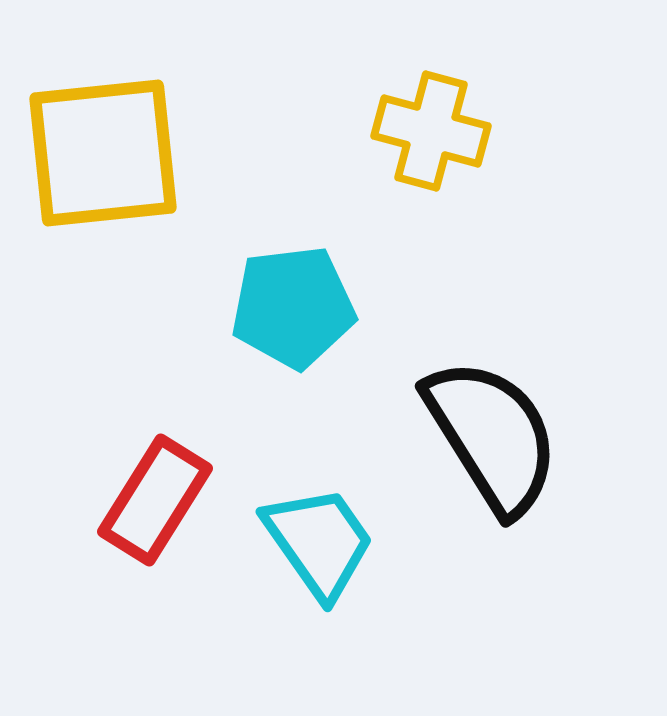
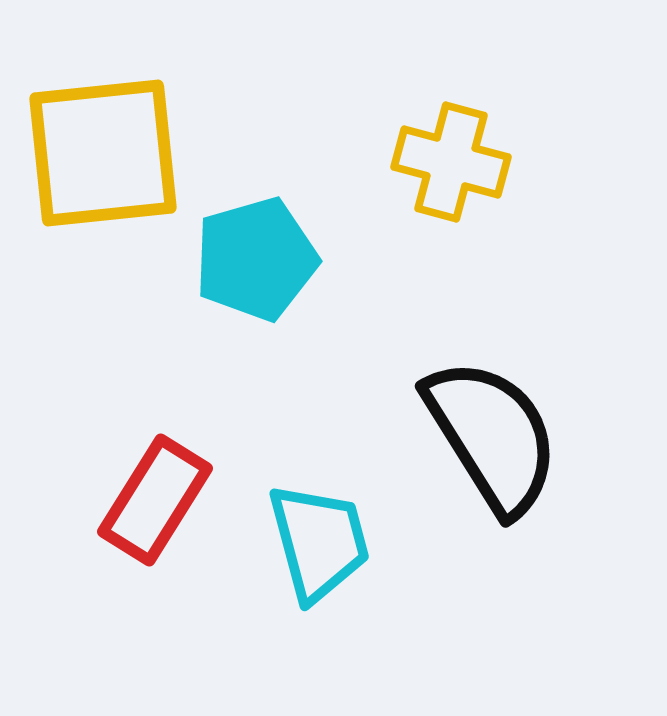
yellow cross: moved 20 px right, 31 px down
cyan pentagon: moved 37 px left, 48 px up; rotated 9 degrees counterclockwise
cyan trapezoid: rotated 20 degrees clockwise
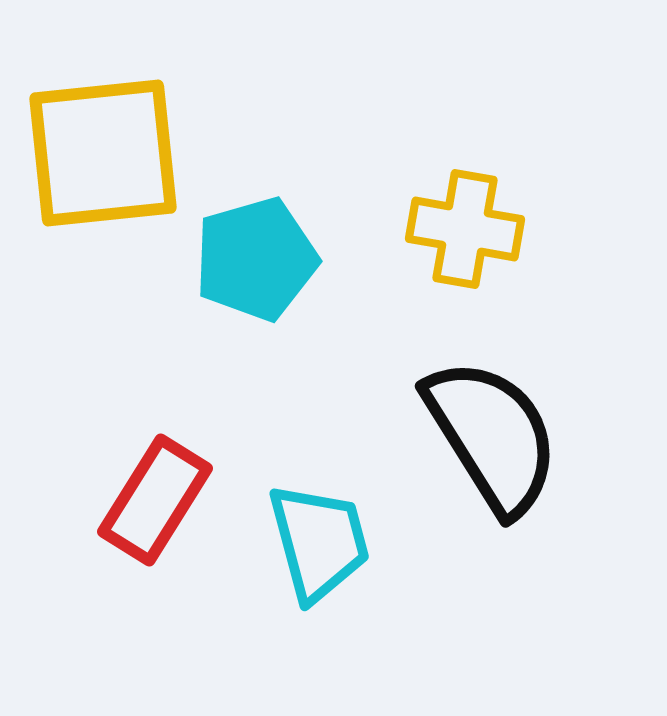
yellow cross: moved 14 px right, 67 px down; rotated 5 degrees counterclockwise
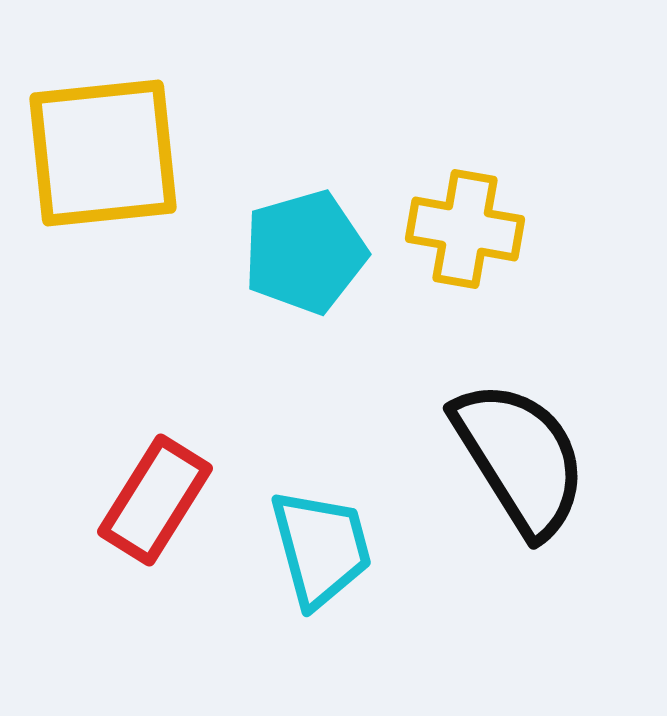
cyan pentagon: moved 49 px right, 7 px up
black semicircle: moved 28 px right, 22 px down
cyan trapezoid: moved 2 px right, 6 px down
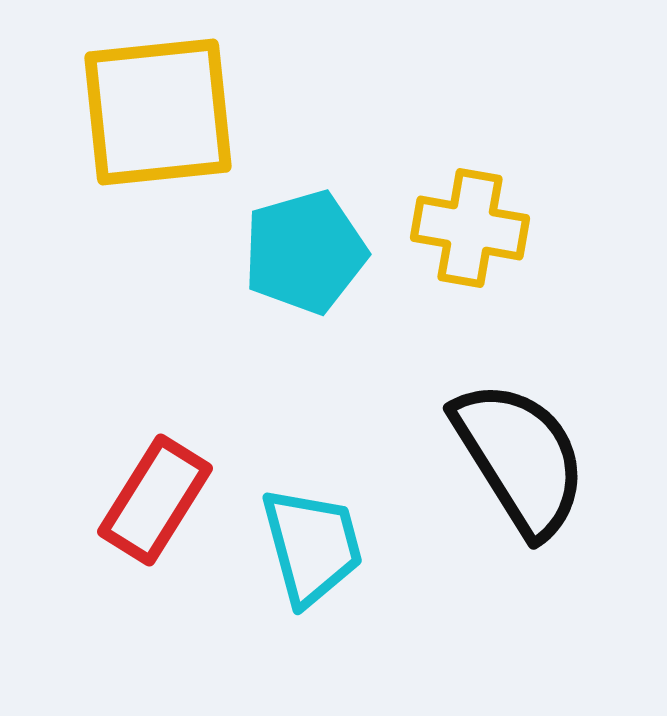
yellow square: moved 55 px right, 41 px up
yellow cross: moved 5 px right, 1 px up
cyan trapezoid: moved 9 px left, 2 px up
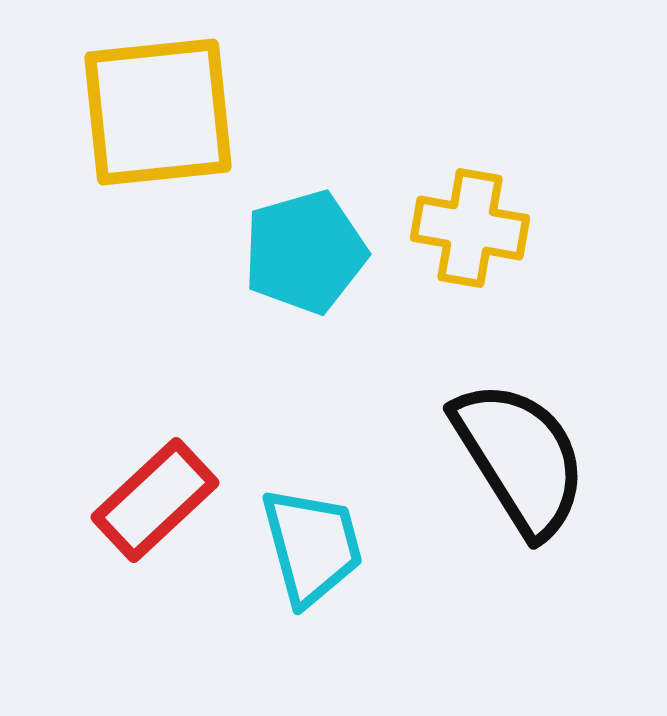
red rectangle: rotated 15 degrees clockwise
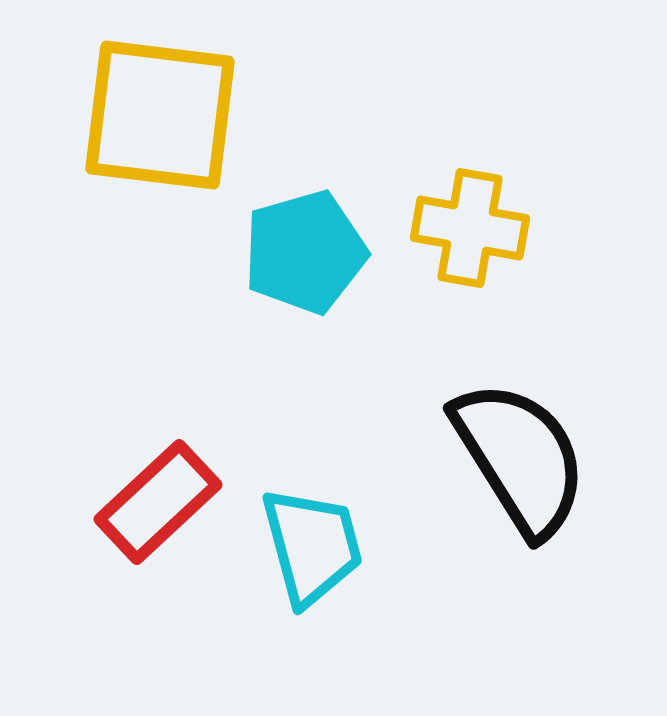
yellow square: moved 2 px right, 3 px down; rotated 13 degrees clockwise
red rectangle: moved 3 px right, 2 px down
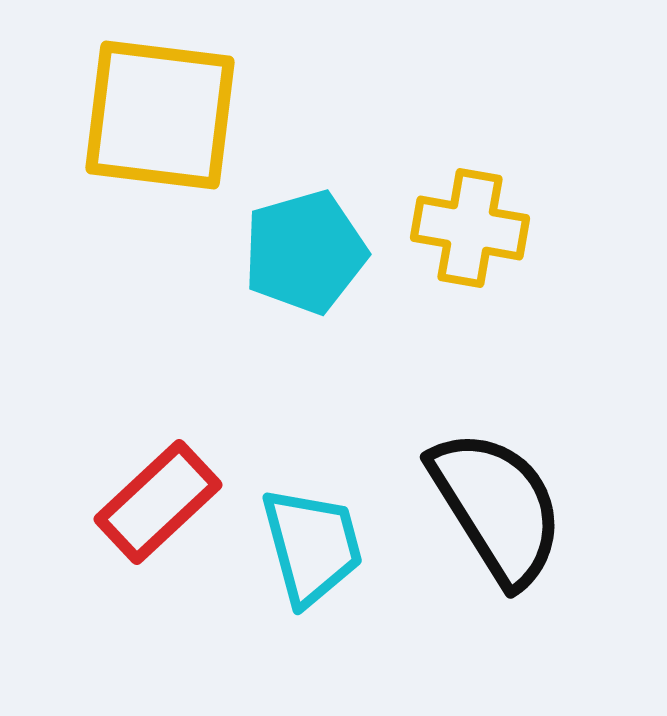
black semicircle: moved 23 px left, 49 px down
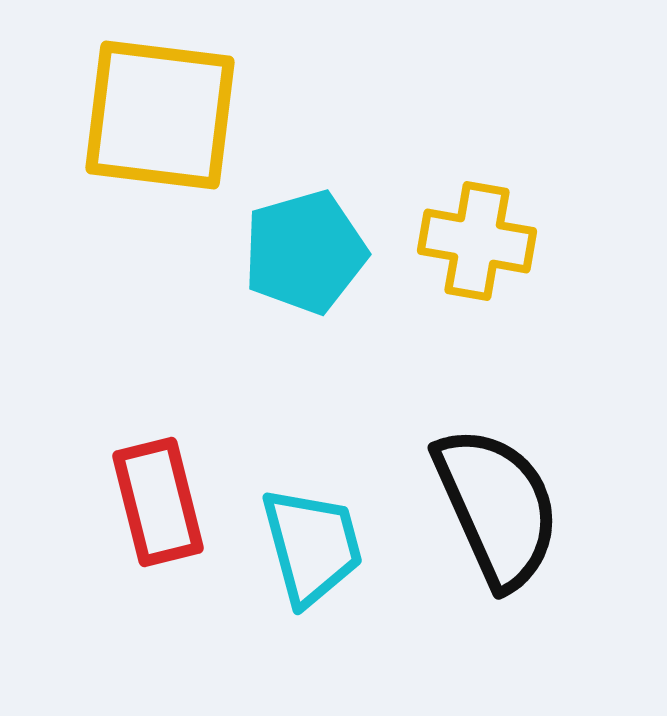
yellow cross: moved 7 px right, 13 px down
red rectangle: rotated 61 degrees counterclockwise
black semicircle: rotated 8 degrees clockwise
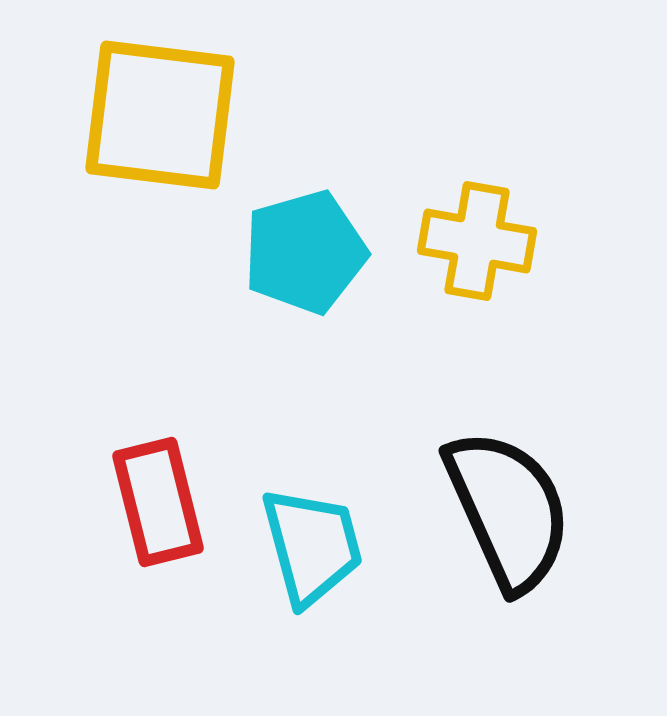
black semicircle: moved 11 px right, 3 px down
